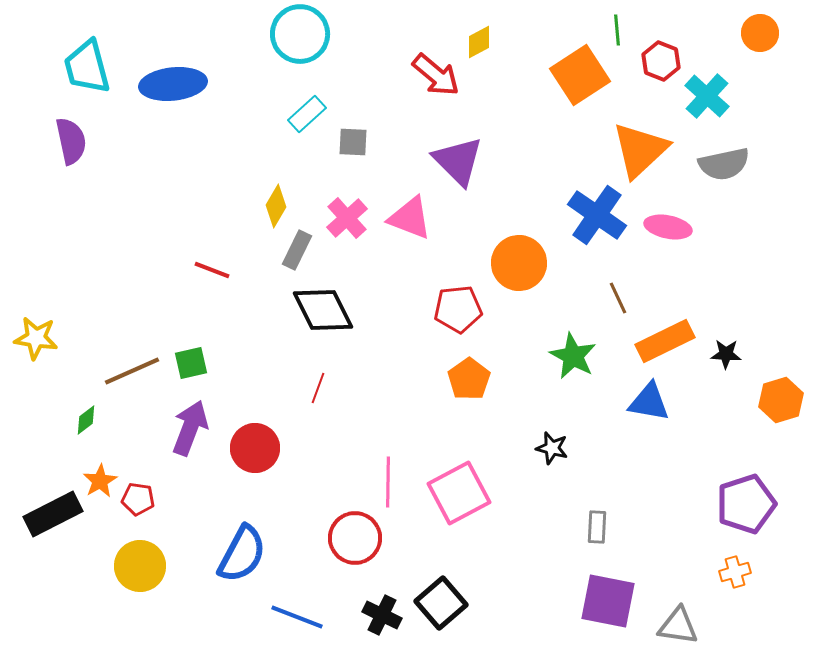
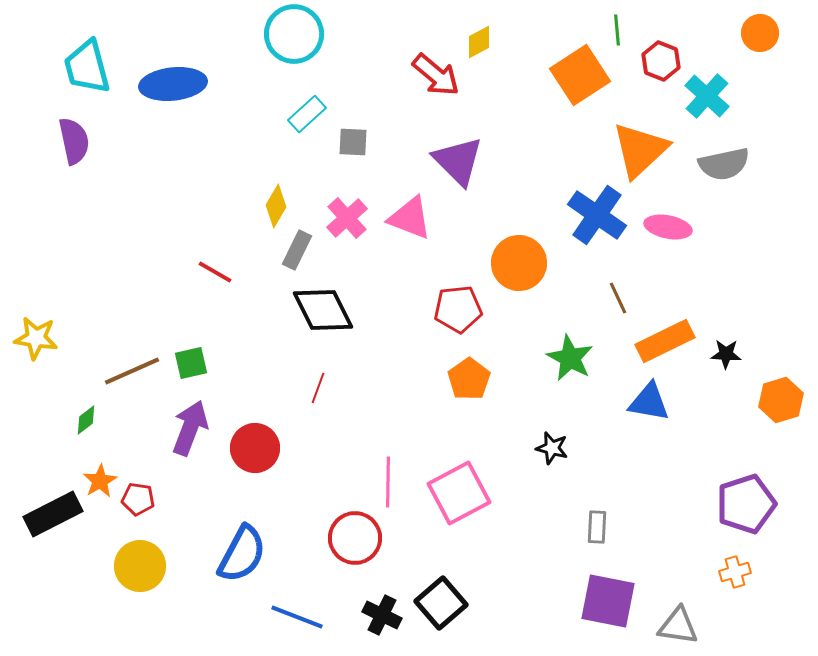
cyan circle at (300, 34): moved 6 px left
purple semicircle at (71, 141): moved 3 px right
red line at (212, 270): moved 3 px right, 2 px down; rotated 9 degrees clockwise
green star at (573, 356): moved 3 px left, 2 px down
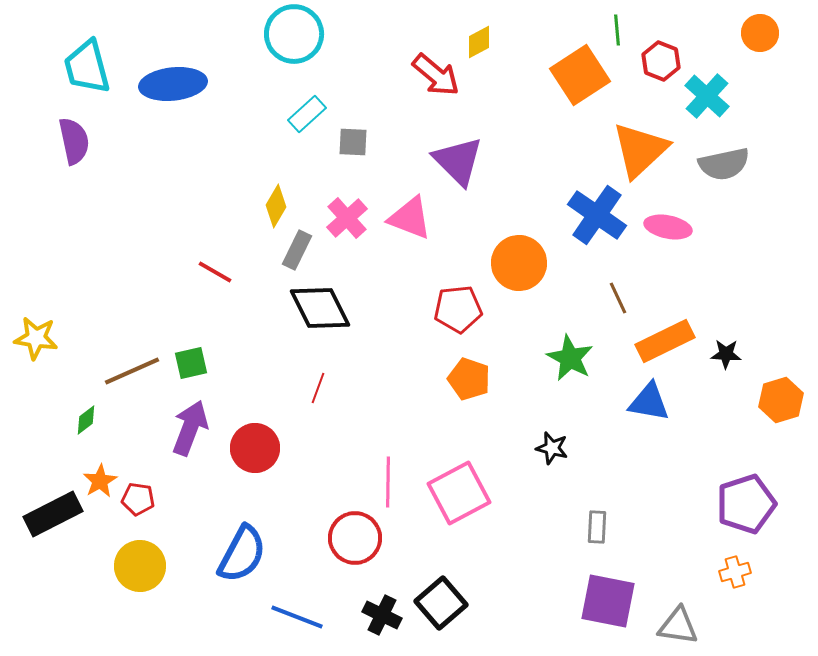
black diamond at (323, 310): moved 3 px left, 2 px up
orange pentagon at (469, 379): rotated 18 degrees counterclockwise
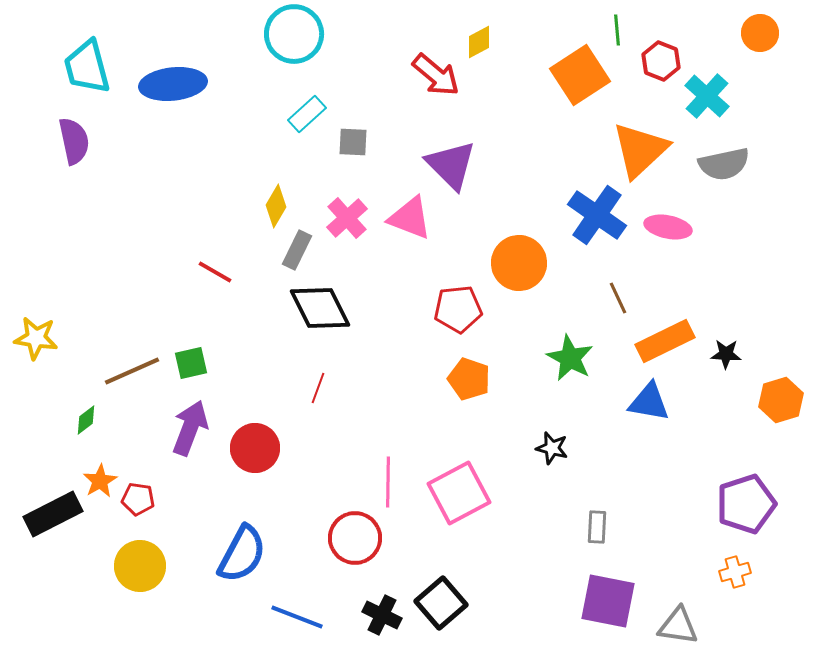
purple triangle at (458, 161): moved 7 px left, 4 px down
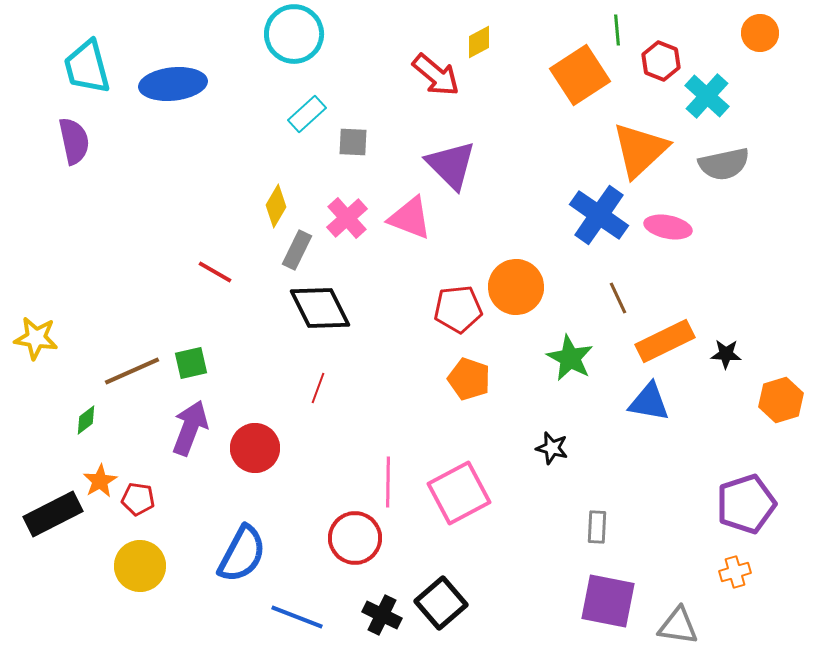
blue cross at (597, 215): moved 2 px right
orange circle at (519, 263): moved 3 px left, 24 px down
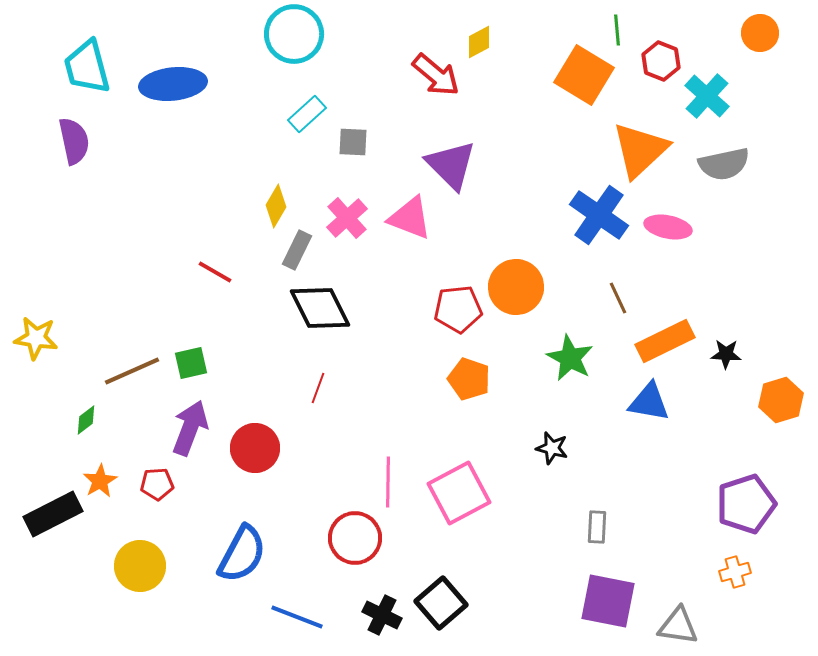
orange square at (580, 75): moved 4 px right; rotated 26 degrees counterclockwise
red pentagon at (138, 499): moved 19 px right, 15 px up; rotated 12 degrees counterclockwise
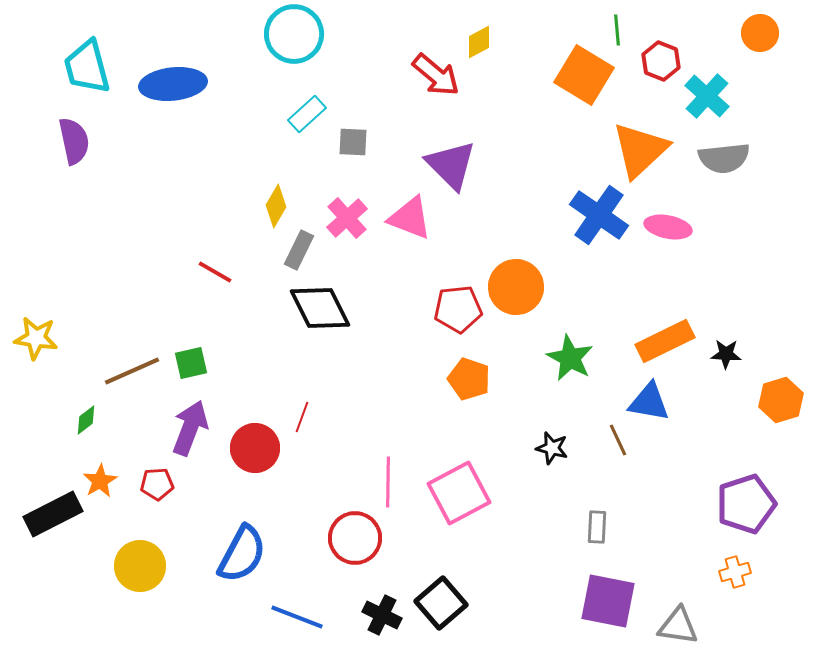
gray semicircle at (724, 164): moved 6 px up; rotated 6 degrees clockwise
gray rectangle at (297, 250): moved 2 px right
brown line at (618, 298): moved 142 px down
red line at (318, 388): moved 16 px left, 29 px down
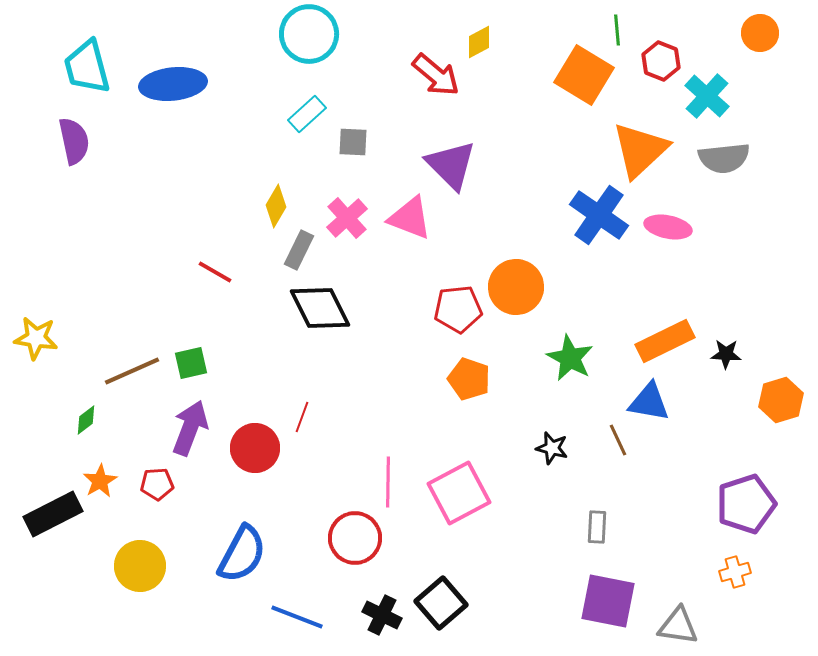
cyan circle at (294, 34): moved 15 px right
